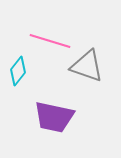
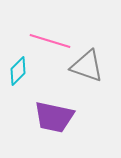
cyan diamond: rotated 8 degrees clockwise
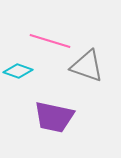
cyan diamond: rotated 64 degrees clockwise
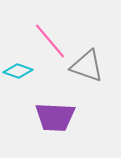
pink line: rotated 33 degrees clockwise
purple trapezoid: moved 1 px right; rotated 9 degrees counterclockwise
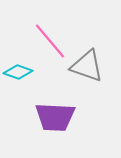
cyan diamond: moved 1 px down
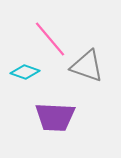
pink line: moved 2 px up
cyan diamond: moved 7 px right
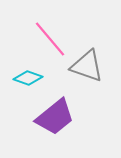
cyan diamond: moved 3 px right, 6 px down
purple trapezoid: rotated 42 degrees counterclockwise
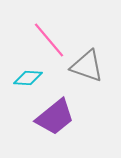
pink line: moved 1 px left, 1 px down
cyan diamond: rotated 16 degrees counterclockwise
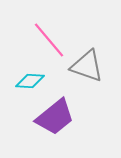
cyan diamond: moved 2 px right, 3 px down
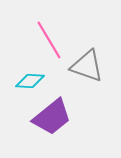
pink line: rotated 9 degrees clockwise
purple trapezoid: moved 3 px left
